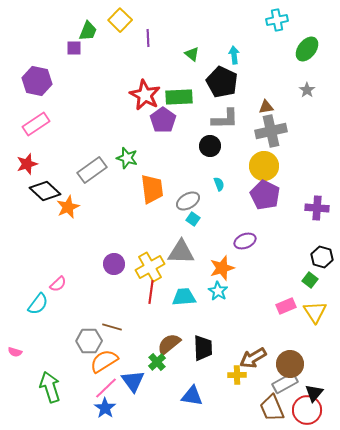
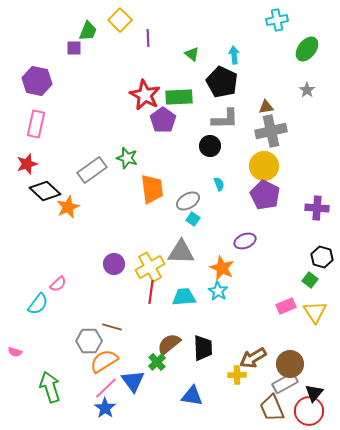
pink rectangle at (36, 124): rotated 44 degrees counterclockwise
orange star at (222, 268): rotated 30 degrees counterclockwise
red circle at (307, 410): moved 2 px right, 1 px down
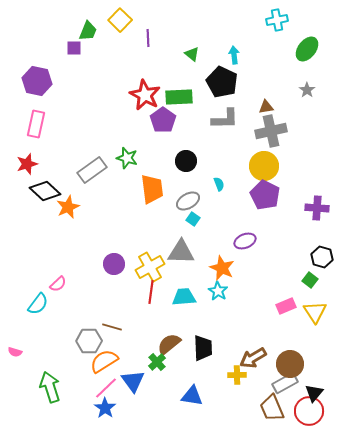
black circle at (210, 146): moved 24 px left, 15 px down
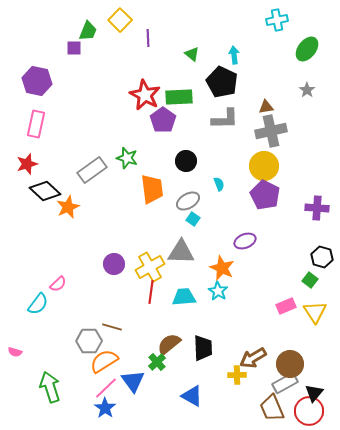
blue triangle at (192, 396): rotated 20 degrees clockwise
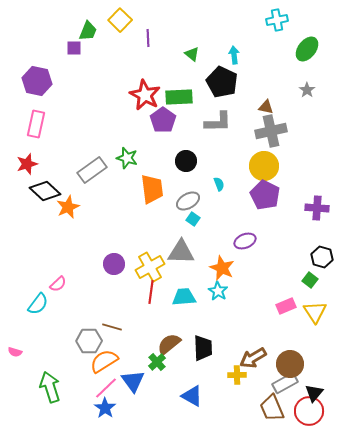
brown triangle at (266, 107): rotated 21 degrees clockwise
gray L-shape at (225, 119): moved 7 px left, 3 px down
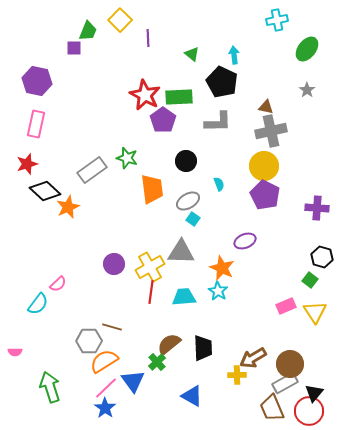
pink semicircle at (15, 352): rotated 16 degrees counterclockwise
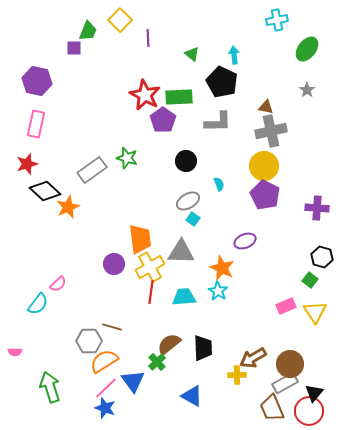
orange trapezoid at (152, 189): moved 12 px left, 50 px down
blue star at (105, 408): rotated 15 degrees counterclockwise
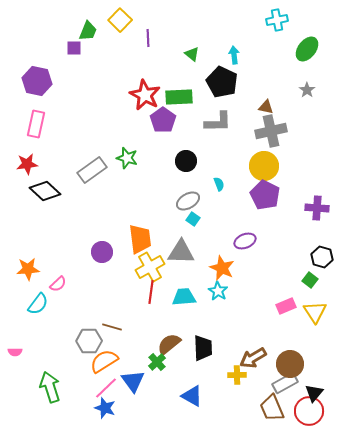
red star at (27, 164): rotated 10 degrees clockwise
orange star at (68, 207): moved 40 px left, 62 px down; rotated 20 degrees clockwise
purple circle at (114, 264): moved 12 px left, 12 px up
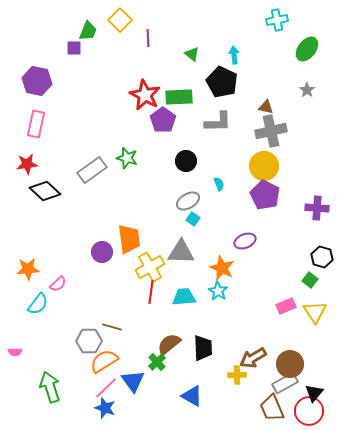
orange trapezoid at (140, 239): moved 11 px left
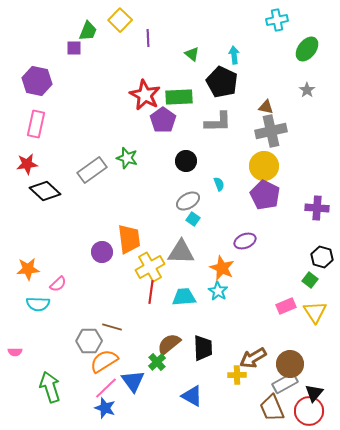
cyan semicircle at (38, 304): rotated 55 degrees clockwise
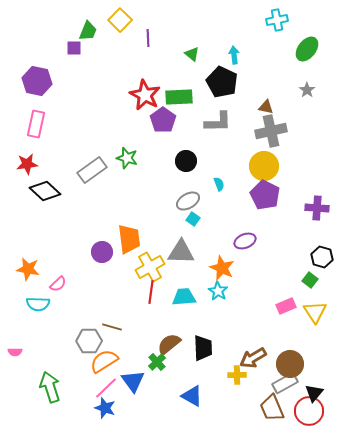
orange star at (28, 269): rotated 15 degrees clockwise
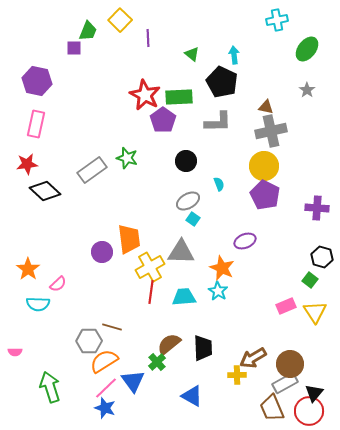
orange star at (28, 269): rotated 25 degrees clockwise
